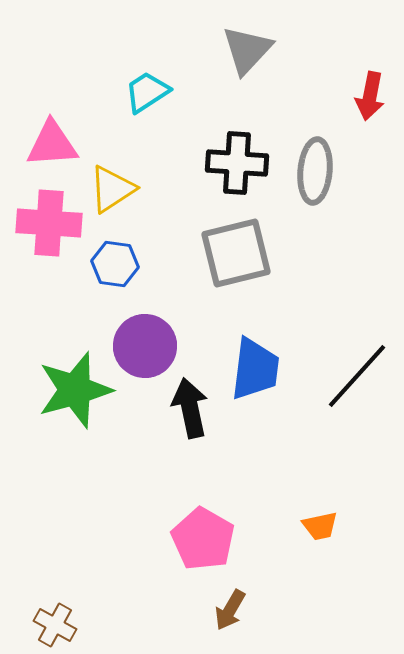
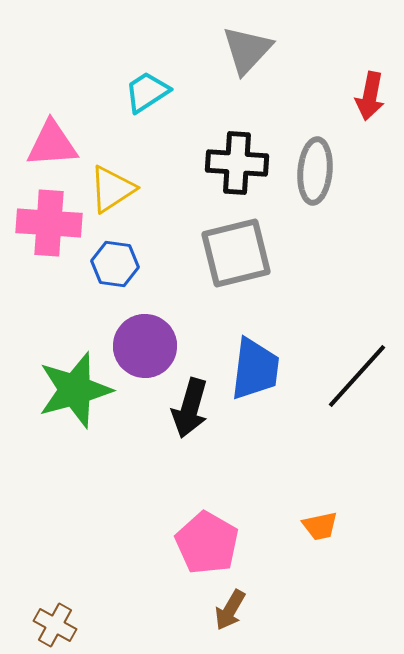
black arrow: rotated 152 degrees counterclockwise
pink pentagon: moved 4 px right, 4 px down
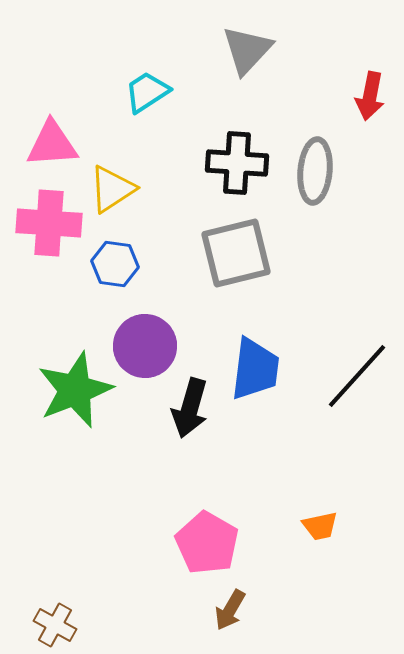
green star: rotated 6 degrees counterclockwise
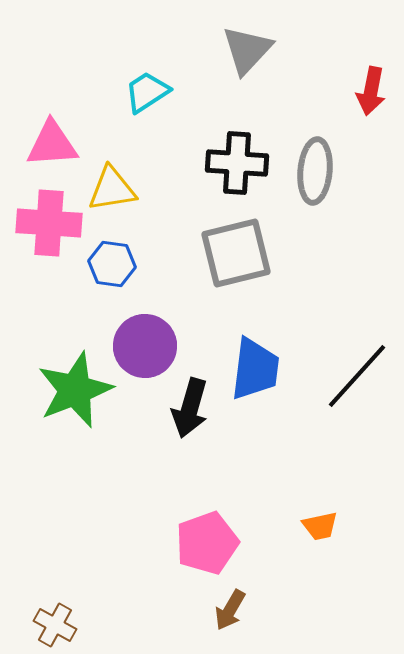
red arrow: moved 1 px right, 5 px up
yellow triangle: rotated 24 degrees clockwise
blue hexagon: moved 3 px left
pink pentagon: rotated 22 degrees clockwise
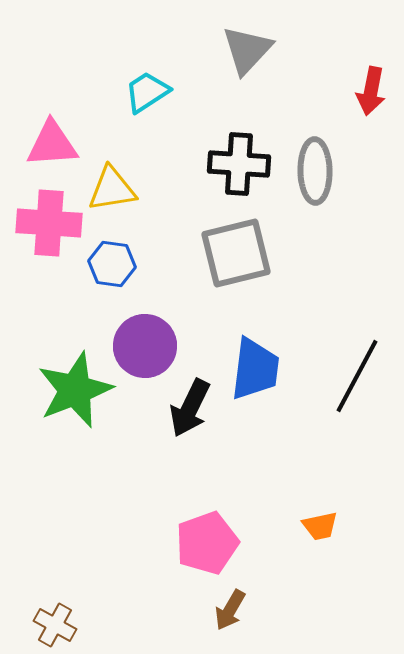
black cross: moved 2 px right, 1 px down
gray ellipse: rotated 6 degrees counterclockwise
black line: rotated 14 degrees counterclockwise
black arrow: rotated 10 degrees clockwise
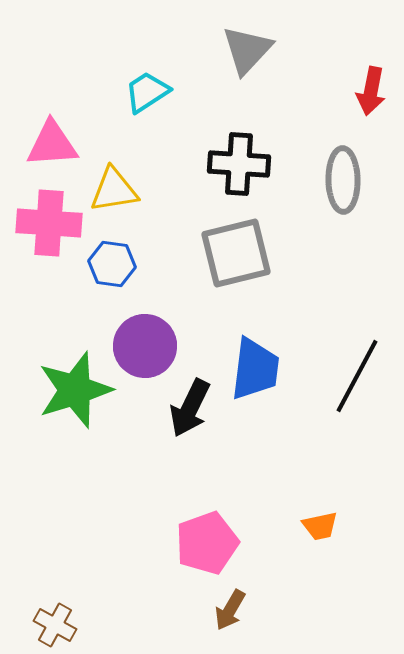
gray ellipse: moved 28 px right, 9 px down
yellow triangle: moved 2 px right, 1 px down
green star: rotated 4 degrees clockwise
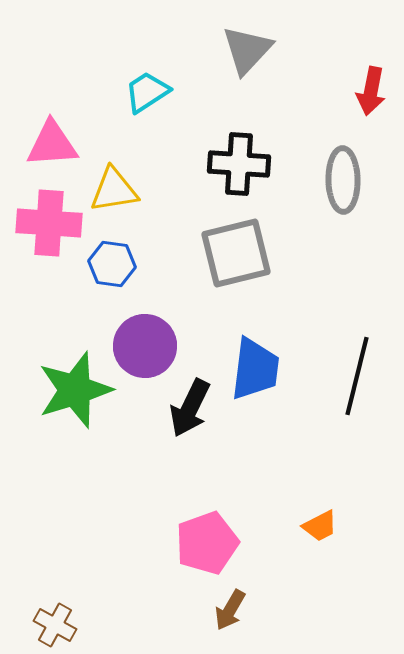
black line: rotated 14 degrees counterclockwise
orange trapezoid: rotated 15 degrees counterclockwise
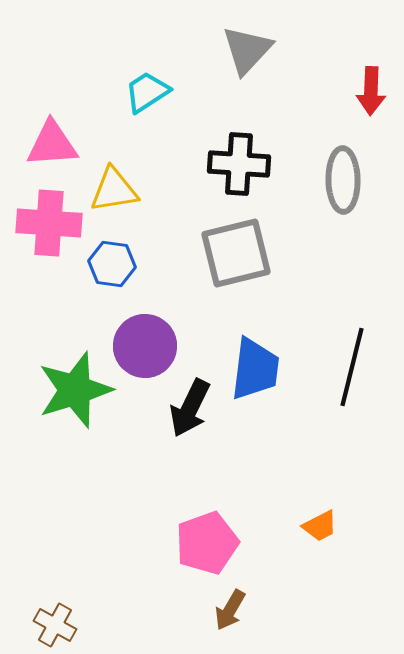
red arrow: rotated 9 degrees counterclockwise
black line: moved 5 px left, 9 px up
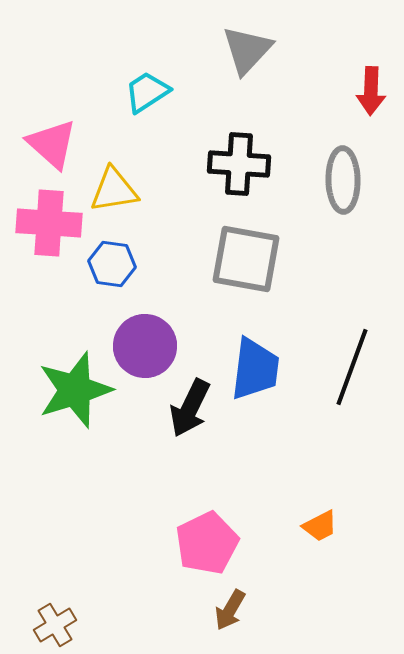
pink triangle: rotated 46 degrees clockwise
gray square: moved 10 px right, 6 px down; rotated 24 degrees clockwise
black line: rotated 6 degrees clockwise
pink pentagon: rotated 6 degrees counterclockwise
brown cross: rotated 30 degrees clockwise
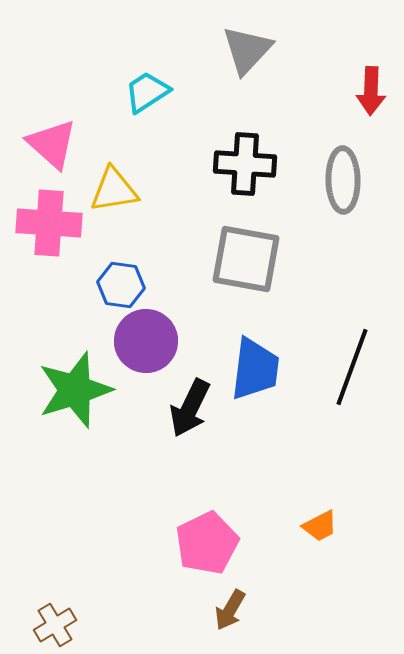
black cross: moved 6 px right
blue hexagon: moved 9 px right, 21 px down
purple circle: moved 1 px right, 5 px up
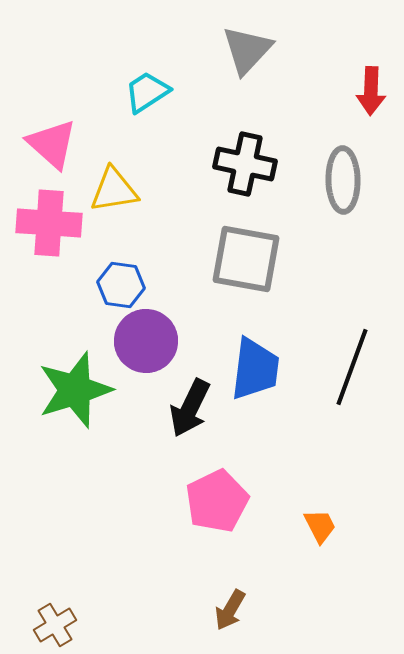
black cross: rotated 8 degrees clockwise
orange trapezoid: rotated 90 degrees counterclockwise
pink pentagon: moved 10 px right, 42 px up
